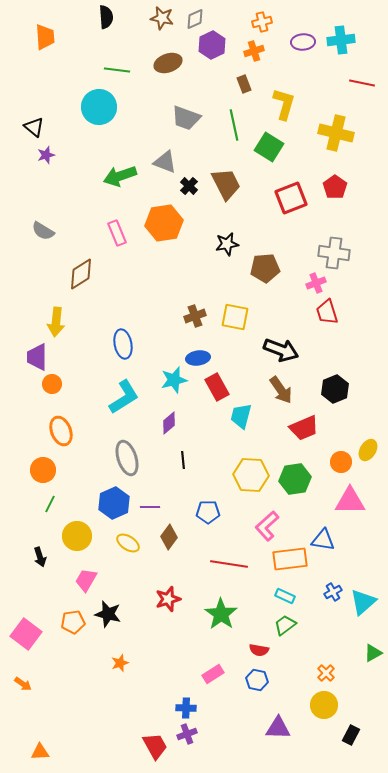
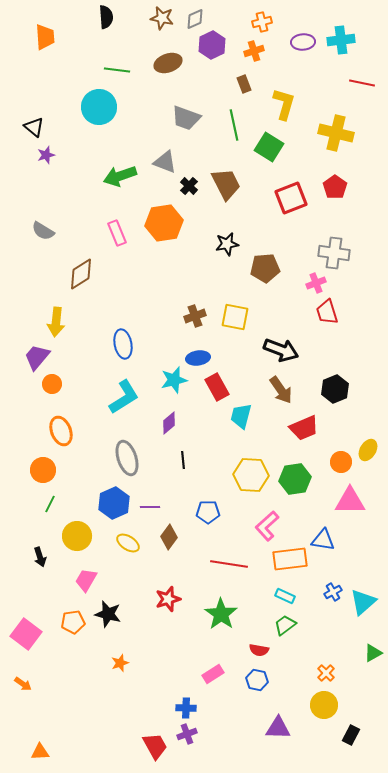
purple trapezoid at (37, 357): rotated 40 degrees clockwise
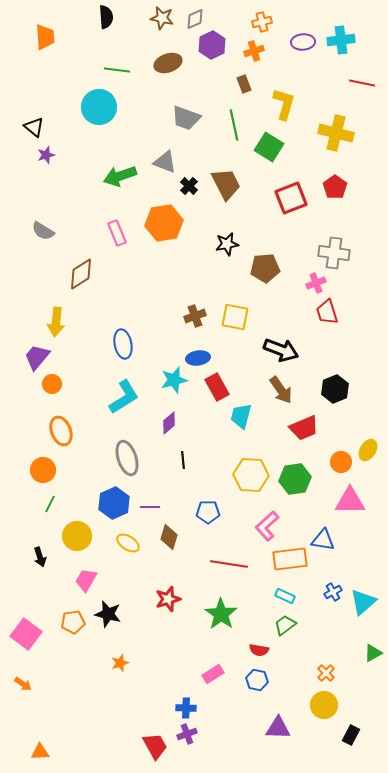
brown diamond at (169, 537): rotated 20 degrees counterclockwise
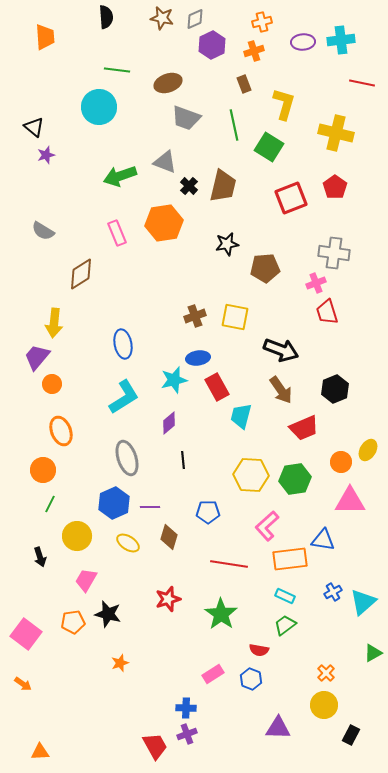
brown ellipse at (168, 63): moved 20 px down
brown trapezoid at (226, 184): moved 3 px left, 2 px down; rotated 40 degrees clockwise
yellow arrow at (56, 322): moved 2 px left, 1 px down
blue hexagon at (257, 680): moved 6 px left, 1 px up; rotated 10 degrees clockwise
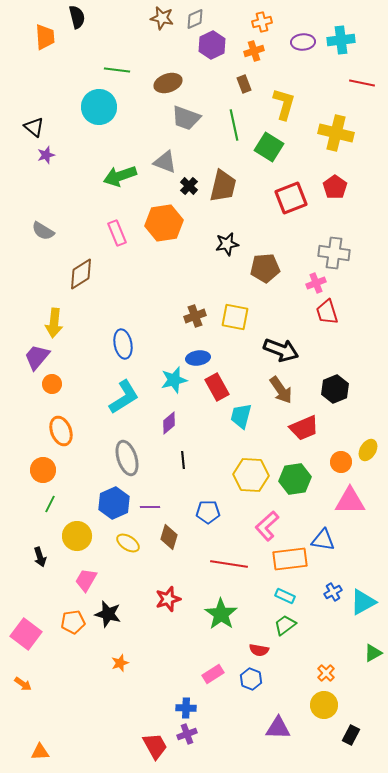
black semicircle at (106, 17): moved 29 px left; rotated 10 degrees counterclockwise
cyan triangle at (363, 602): rotated 12 degrees clockwise
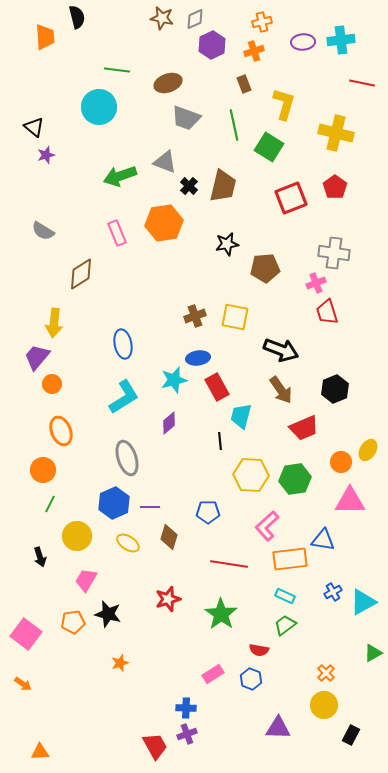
black line at (183, 460): moved 37 px right, 19 px up
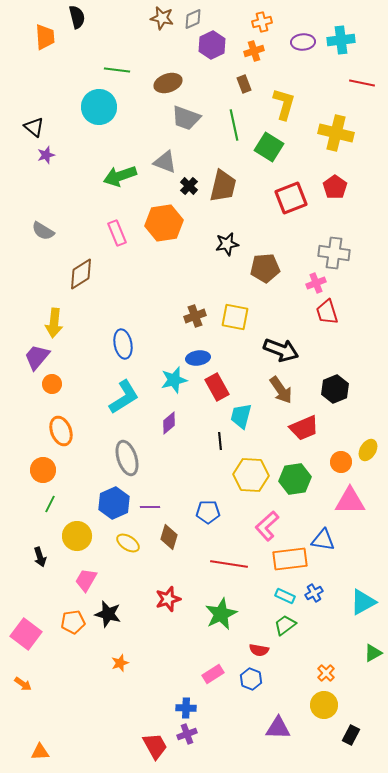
gray diamond at (195, 19): moved 2 px left
blue cross at (333, 592): moved 19 px left, 1 px down
green star at (221, 614): rotated 12 degrees clockwise
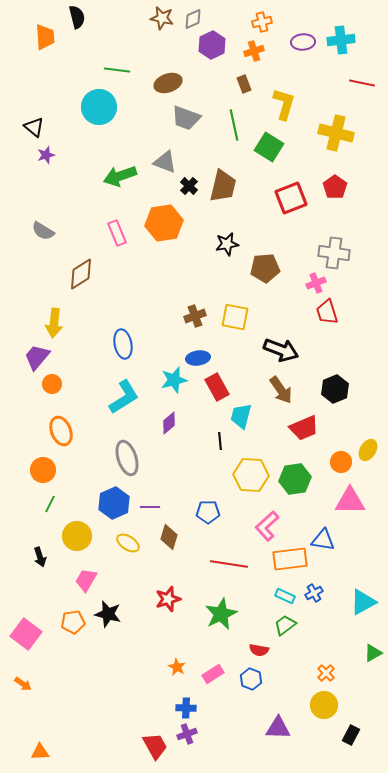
orange star at (120, 663): moved 57 px right, 4 px down; rotated 24 degrees counterclockwise
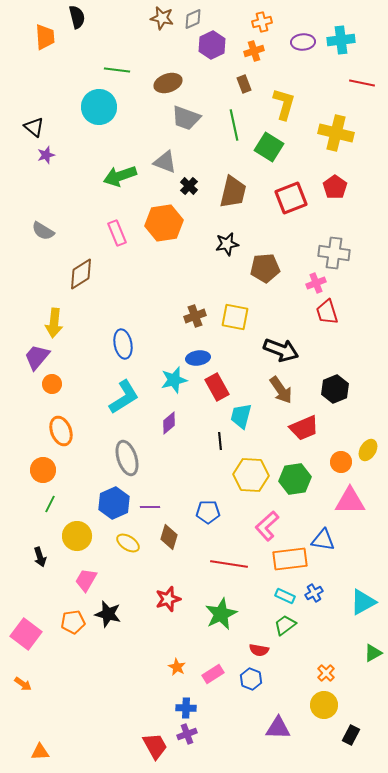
brown trapezoid at (223, 186): moved 10 px right, 6 px down
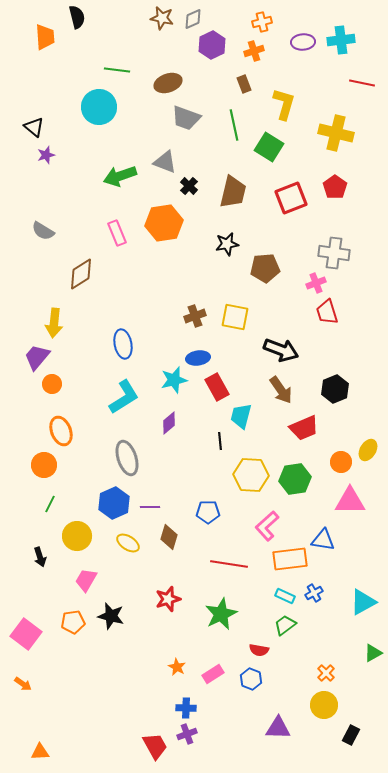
orange circle at (43, 470): moved 1 px right, 5 px up
black star at (108, 614): moved 3 px right, 2 px down
